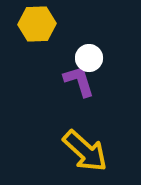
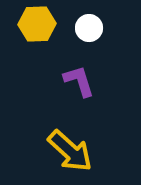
white circle: moved 30 px up
yellow arrow: moved 15 px left
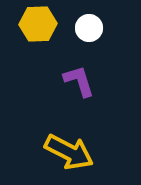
yellow hexagon: moved 1 px right
yellow arrow: moved 1 px left, 1 px down; rotated 15 degrees counterclockwise
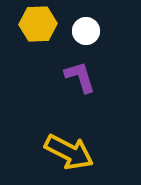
white circle: moved 3 px left, 3 px down
purple L-shape: moved 1 px right, 4 px up
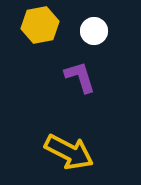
yellow hexagon: moved 2 px right, 1 px down; rotated 9 degrees counterclockwise
white circle: moved 8 px right
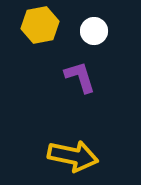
yellow arrow: moved 4 px right, 4 px down; rotated 15 degrees counterclockwise
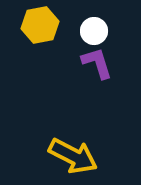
purple L-shape: moved 17 px right, 14 px up
yellow arrow: rotated 15 degrees clockwise
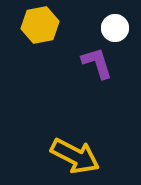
white circle: moved 21 px right, 3 px up
yellow arrow: moved 2 px right
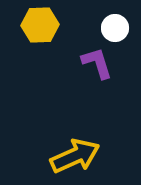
yellow hexagon: rotated 9 degrees clockwise
yellow arrow: rotated 51 degrees counterclockwise
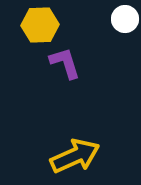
white circle: moved 10 px right, 9 px up
purple L-shape: moved 32 px left
